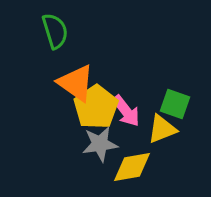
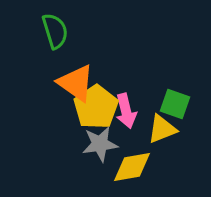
pink arrow: rotated 24 degrees clockwise
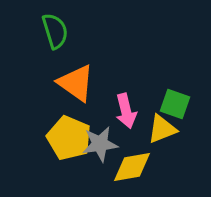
yellow pentagon: moved 27 px left, 31 px down; rotated 15 degrees counterclockwise
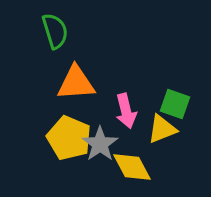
orange triangle: rotated 39 degrees counterclockwise
gray star: rotated 27 degrees counterclockwise
yellow diamond: rotated 72 degrees clockwise
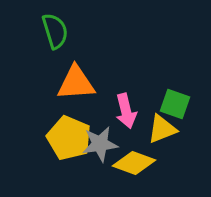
gray star: rotated 27 degrees clockwise
yellow diamond: moved 2 px right, 4 px up; rotated 42 degrees counterclockwise
